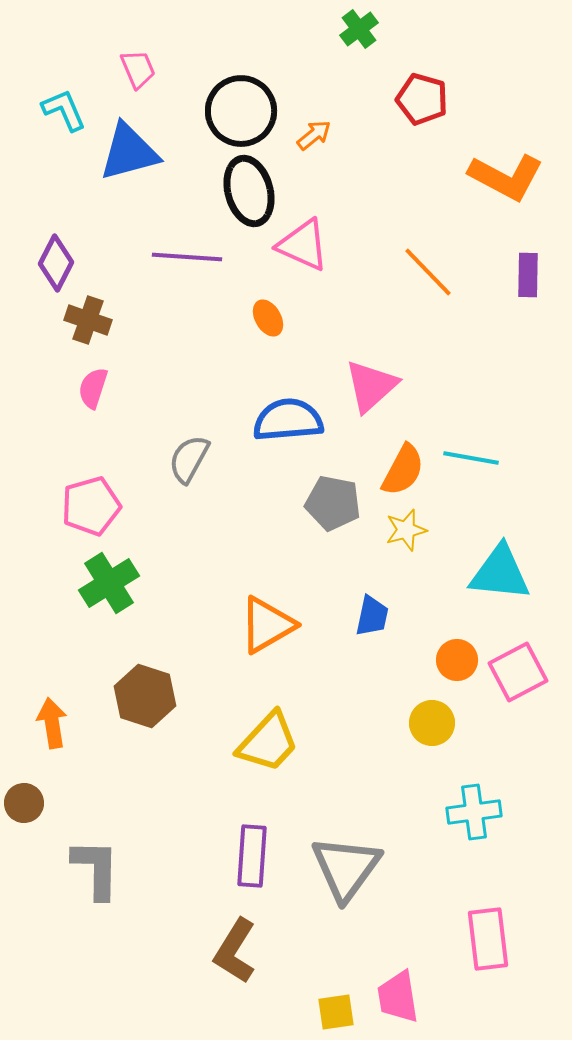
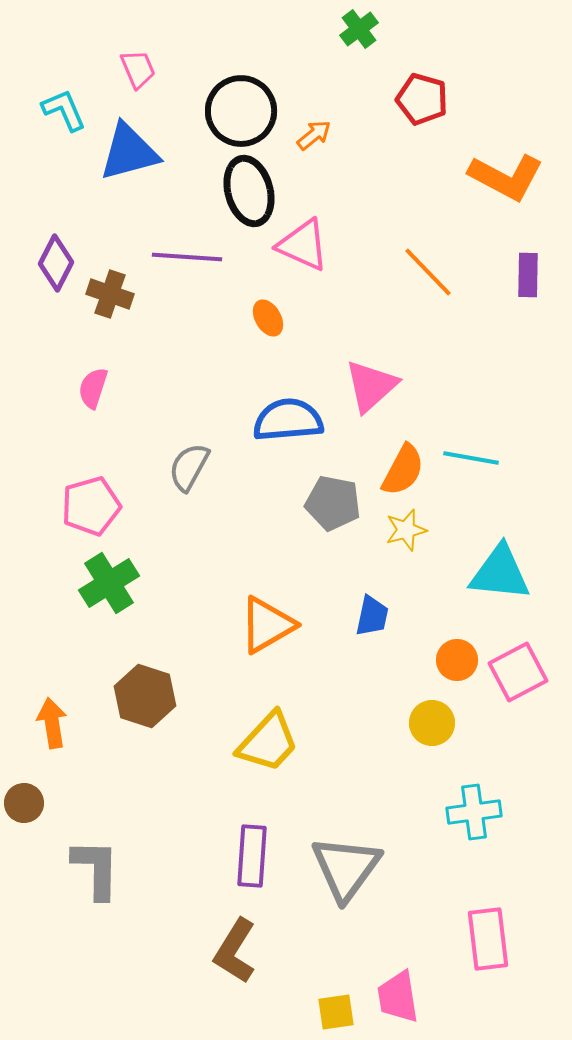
brown cross at (88, 320): moved 22 px right, 26 px up
gray semicircle at (189, 459): moved 8 px down
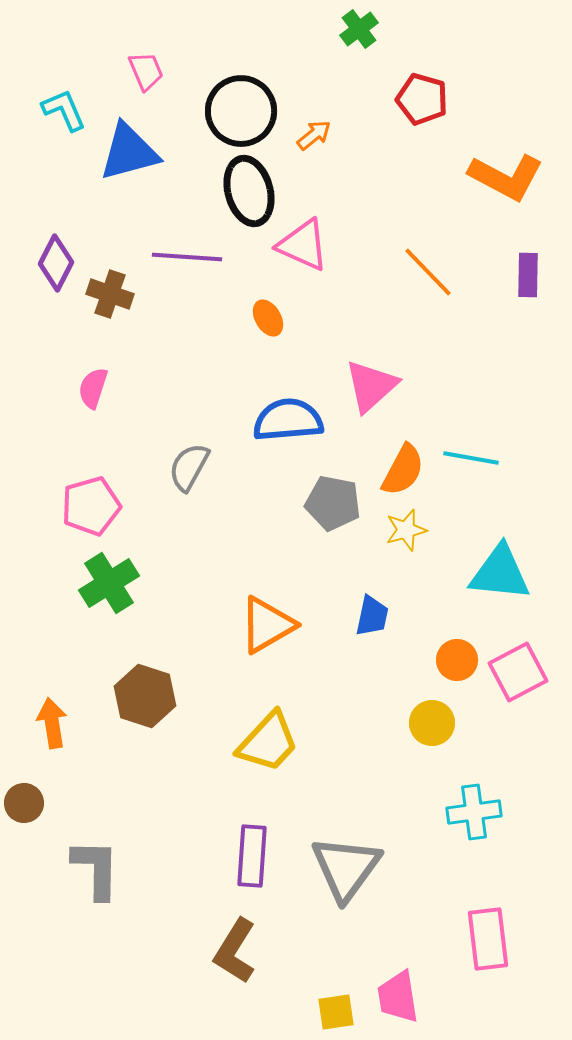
pink trapezoid at (138, 69): moved 8 px right, 2 px down
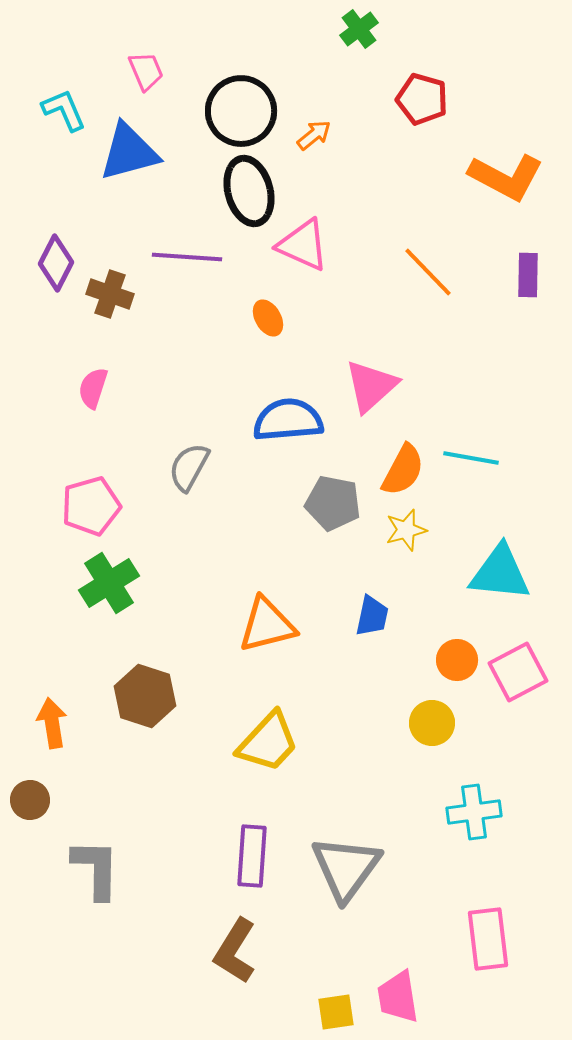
orange triangle at (267, 625): rotated 16 degrees clockwise
brown circle at (24, 803): moved 6 px right, 3 px up
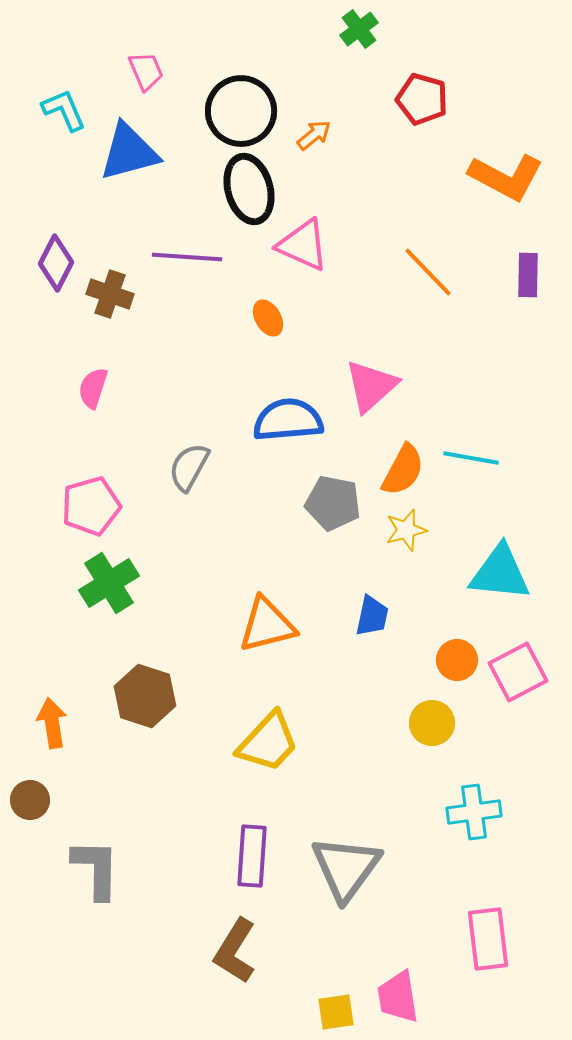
black ellipse at (249, 191): moved 2 px up
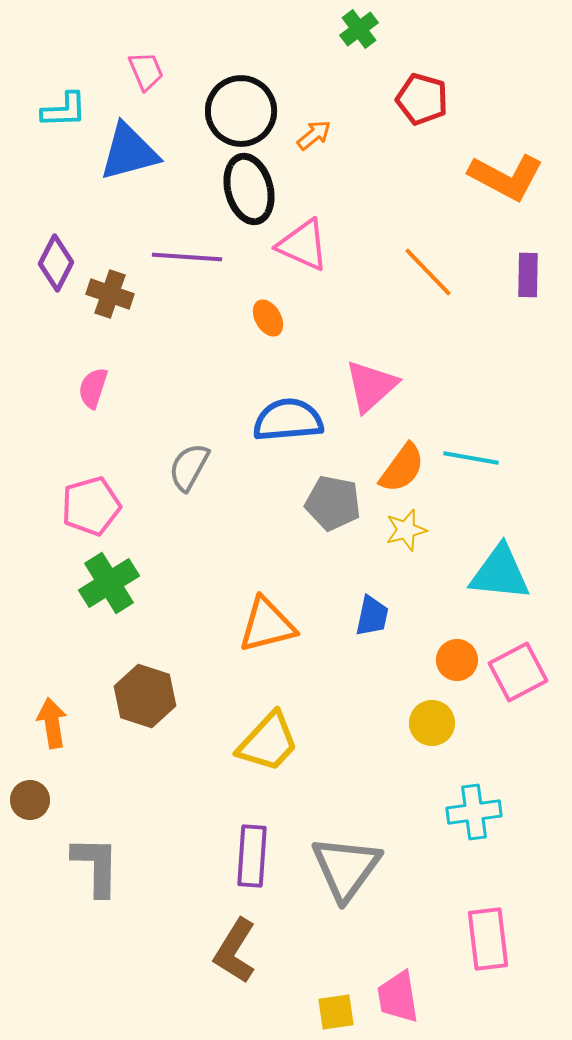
cyan L-shape at (64, 110): rotated 111 degrees clockwise
orange semicircle at (403, 470): moved 1 px left, 2 px up; rotated 8 degrees clockwise
gray L-shape at (96, 869): moved 3 px up
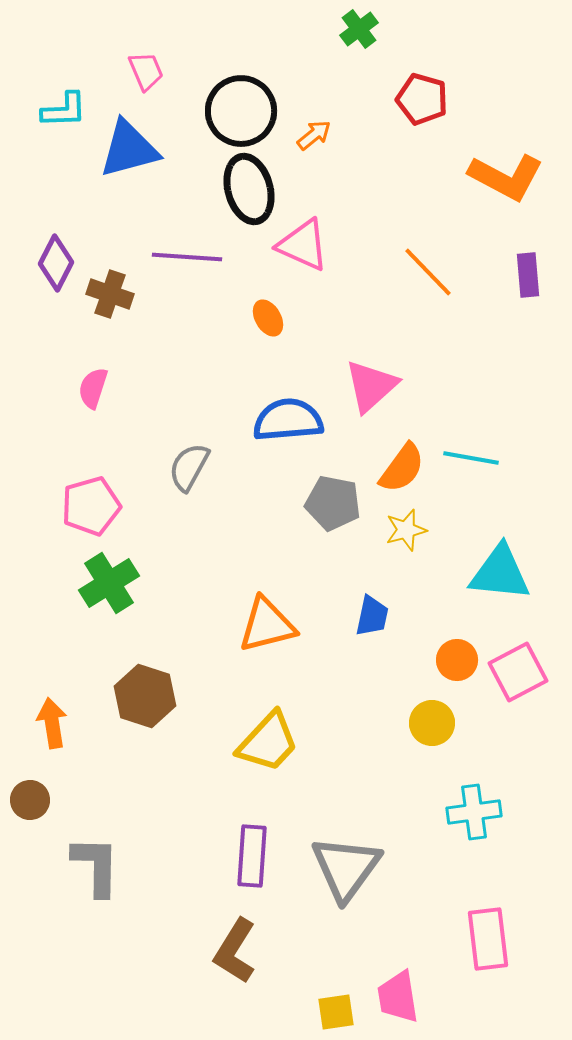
blue triangle at (129, 152): moved 3 px up
purple rectangle at (528, 275): rotated 6 degrees counterclockwise
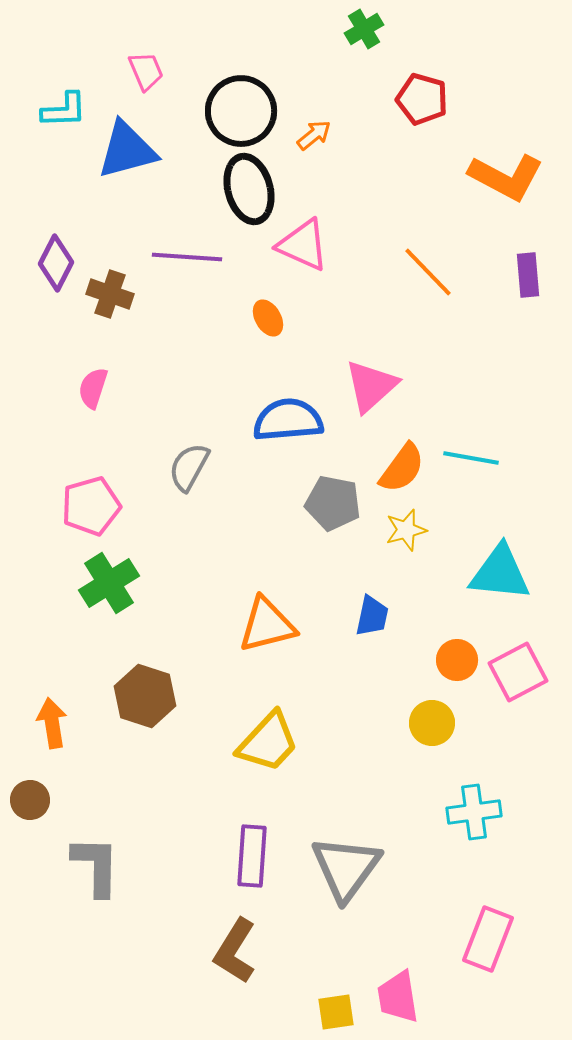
green cross at (359, 29): moved 5 px right; rotated 6 degrees clockwise
blue triangle at (129, 149): moved 2 px left, 1 px down
pink rectangle at (488, 939): rotated 28 degrees clockwise
